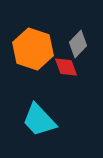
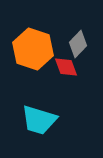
cyan trapezoid: rotated 30 degrees counterclockwise
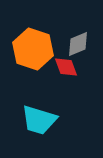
gray diamond: rotated 24 degrees clockwise
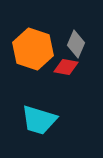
gray diamond: moved 2 px left; rotated 44 degrees counterclockwise
red diamond: rotated 60 degrees counterclockwise
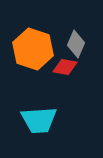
red diamond: moved 1 px left
cyan trapezoid: rotated 21 degrees counterclockwise
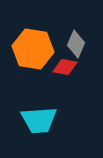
orange hexagon: rotated 9 degrees counterclockwise
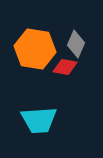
orange hexagon: moved 2 px right
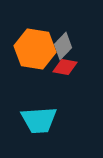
gray diamond: moved 13 px left, 2 px down; rotated 20 degrees clockwise
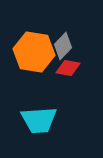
orange hexagon: moved 1 px left, 3 px down
red diamond: moved 3 px right, 1 px down
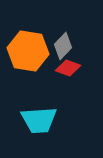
orange hexagon: moved 6 px left, 1 px up
red diamond: rotated 10 degrees clockwise
